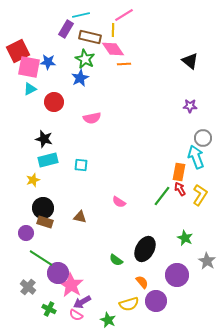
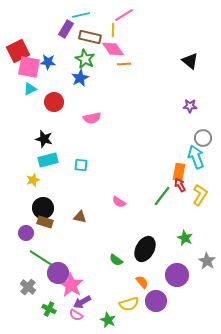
red arrow at (180, 189): moved 4 px up
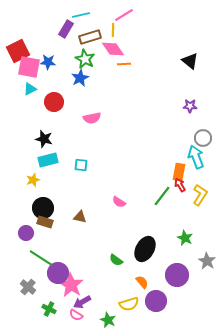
brown rectangle at (90, 37): rotated 30 degrees counterclockwise
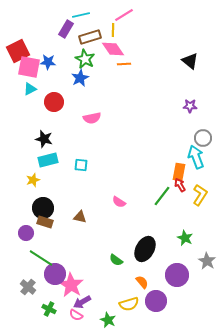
purple circle at (58, 273): moved 3 px left, 1 px down
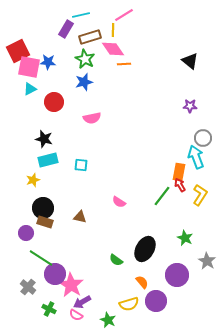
blue star at (80, 78): moved 4 px right, 4 px down; rotated 12 degrees clockwise
